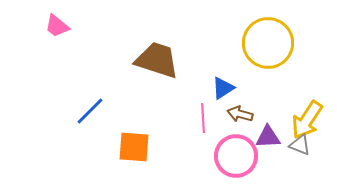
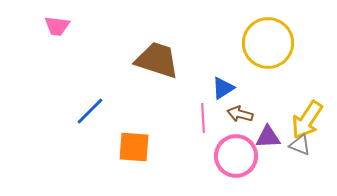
pink trapezoid: rotated 32 degrees counterclockwise
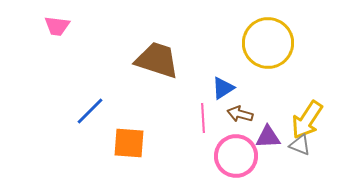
orange square: moved 5 px left, 4 px up
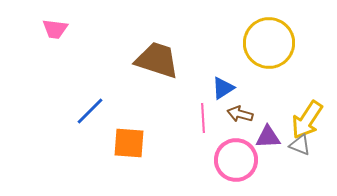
pink trapezoid: moved 2 px left, 3 px down
yellow circle: moved 1 px right
pink circle: moved 4 px down
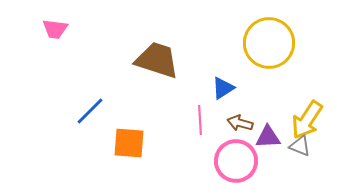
brown arrow: moved 9 px down
pink line: moved 3 px left, 2 px down
gray triangle: moved 1 px down
pink circle: moved 1 px down
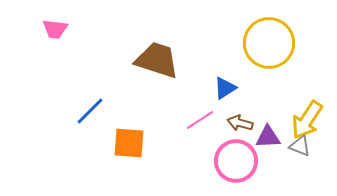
blue triangle: moved 2 px right
pink line: rotated 60 degrees clockwise
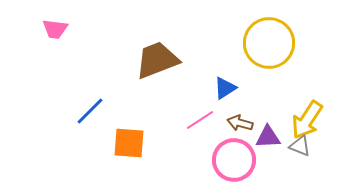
brown trapezoid: rotated 39 degrees counterclockwise
pink circle: moved 2 px left, 1 px up
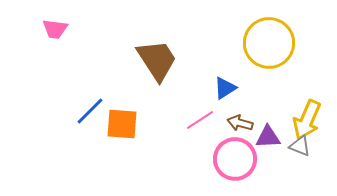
brown trapezoid: rotated 78 degrees clockwise
yellow arrow: rotated 9 degrees counterclockwise
orange square: moved 7 px left, 19 px up
pink circle: moved 1 px right, 1 px up
